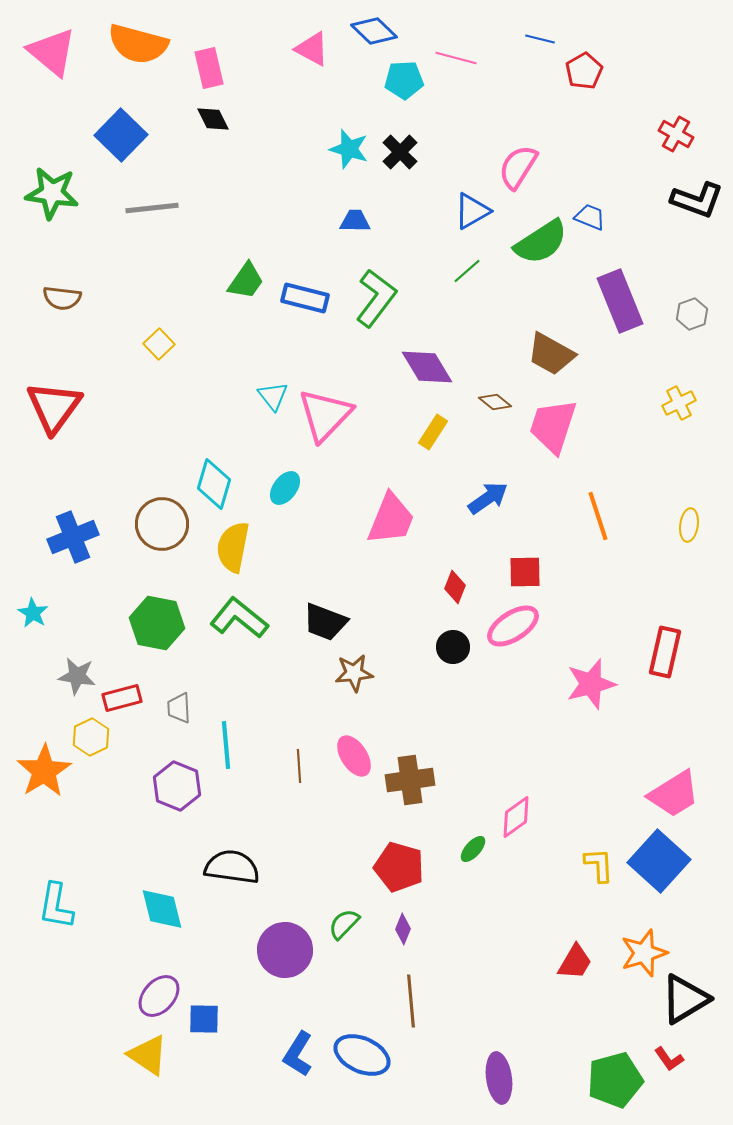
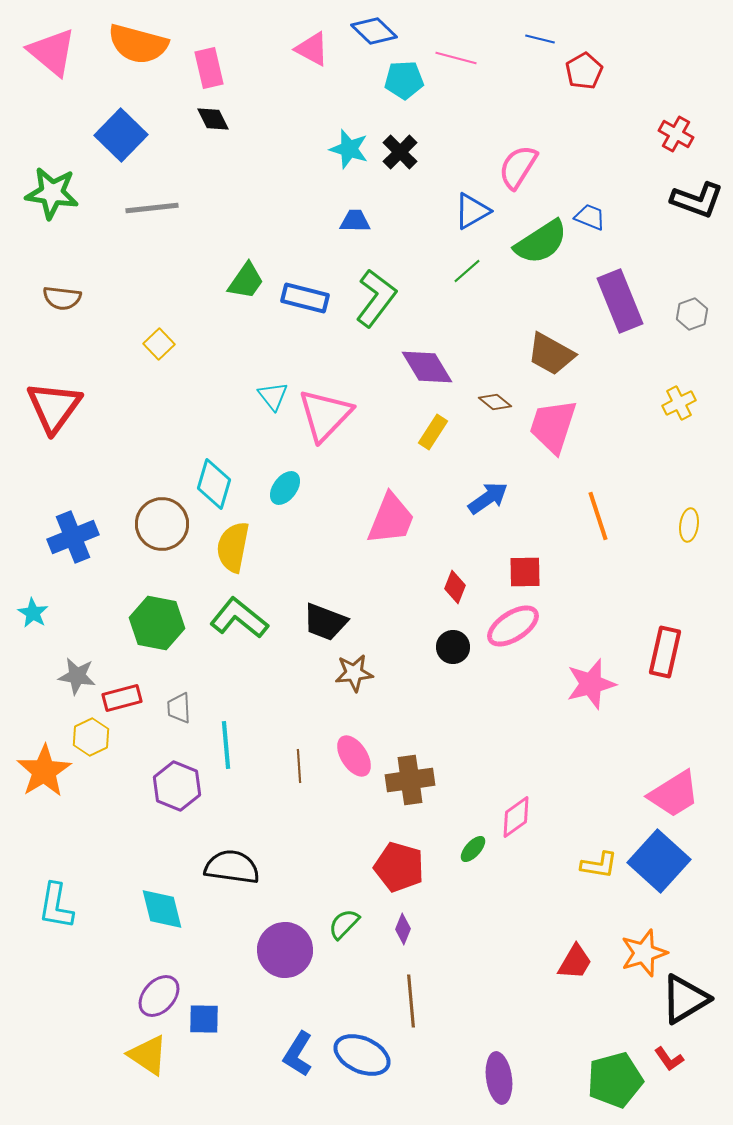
yellow L-shape at (599, 865): rotated 102 degrees clockwise
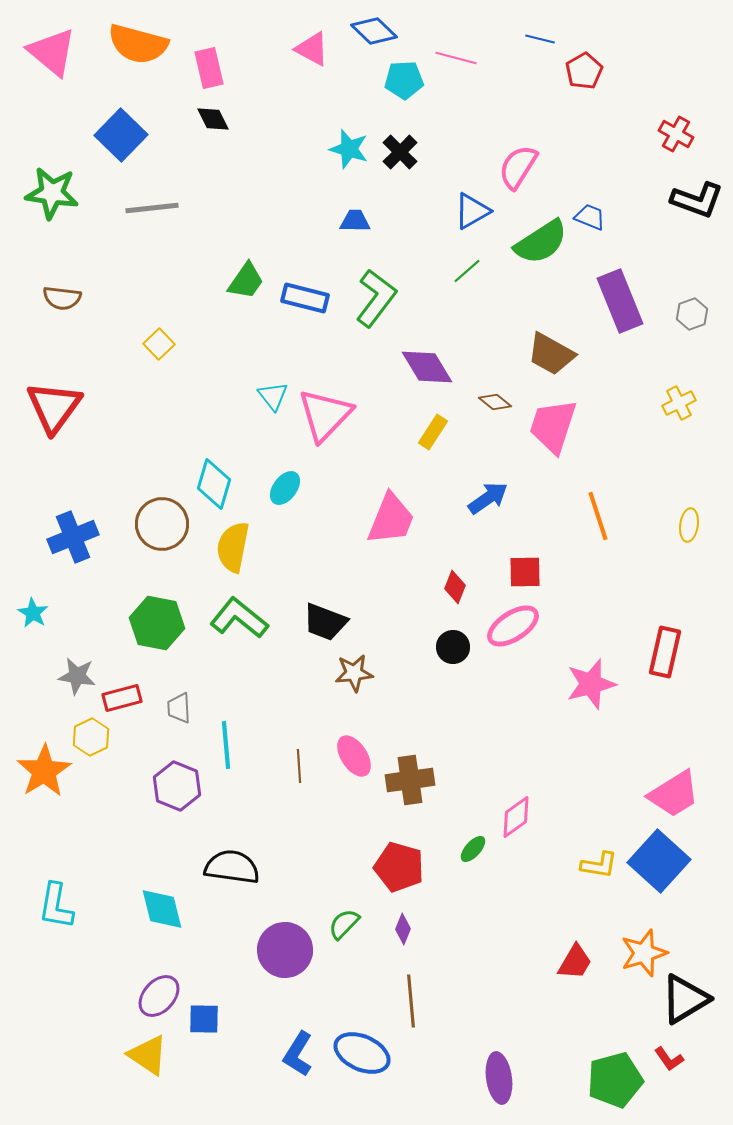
blue ellipse at (362, 1055): moved 2 px up
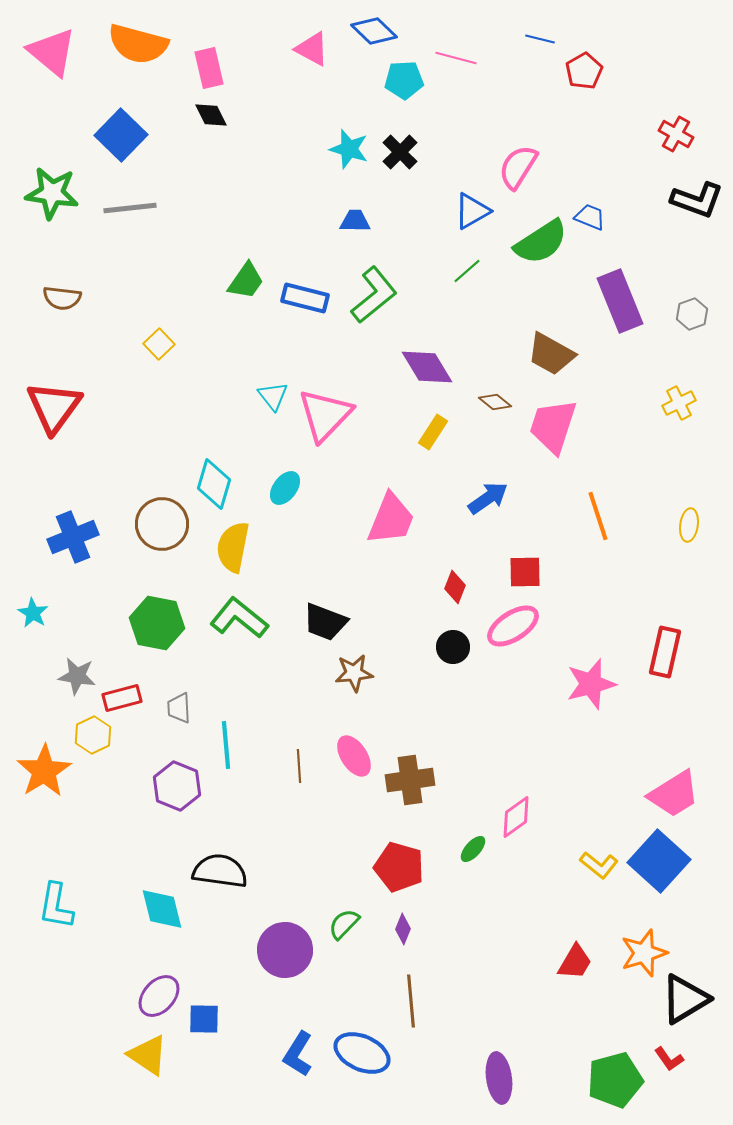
black diamond at (213, 119): moved 2 px left, 4 px up
gray line at (152, 208): moved 22 px left
green L-shape at (376, 298): moved 2 px left, 3 px up; rotated 14 degrees clockwise
yellow hexagon at (91, 737): moved 2 px right, 2 px up
yellow L-shape at (599, 865): rotated 30 degrees clockwise
black semicircle at (232, 867): moved 12 px left, 4 px down
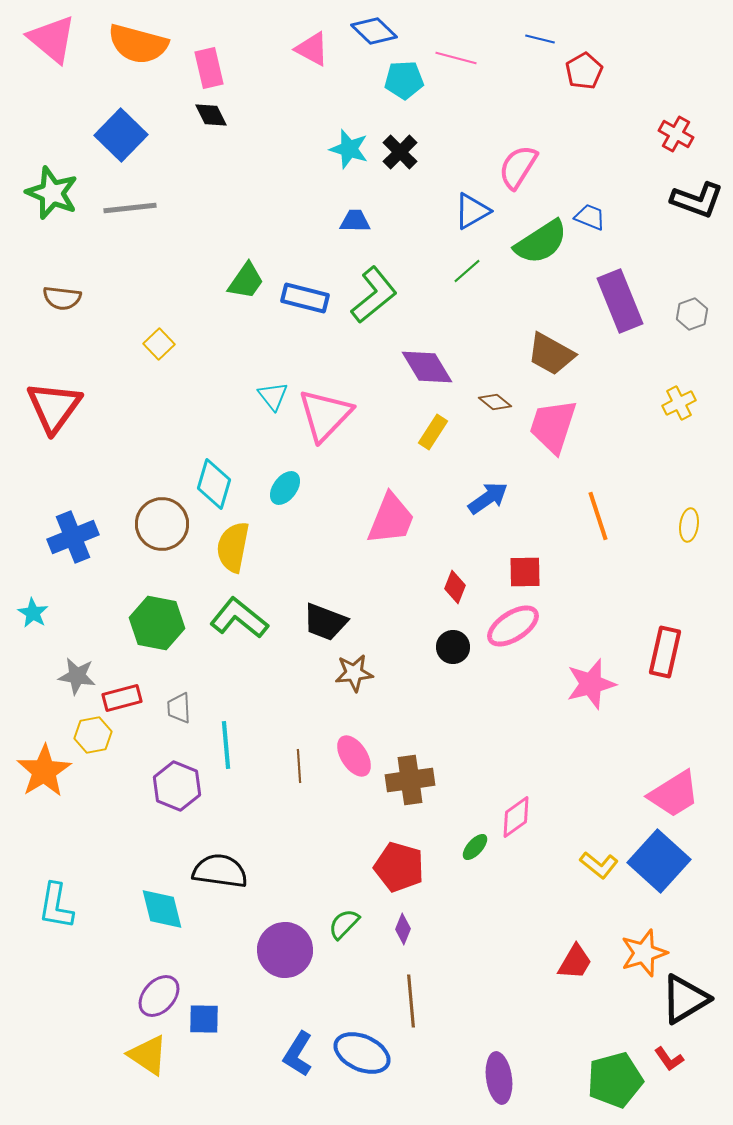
pink triangle at (52, 52): moved 13 px up
green star at (52, 193): rotated 14 degrees clockwise
yellow hexagon at (93, 735): rotated 15 degrees clockwise
green ellipse at (473, 849): moved 2 px right, 2 px up
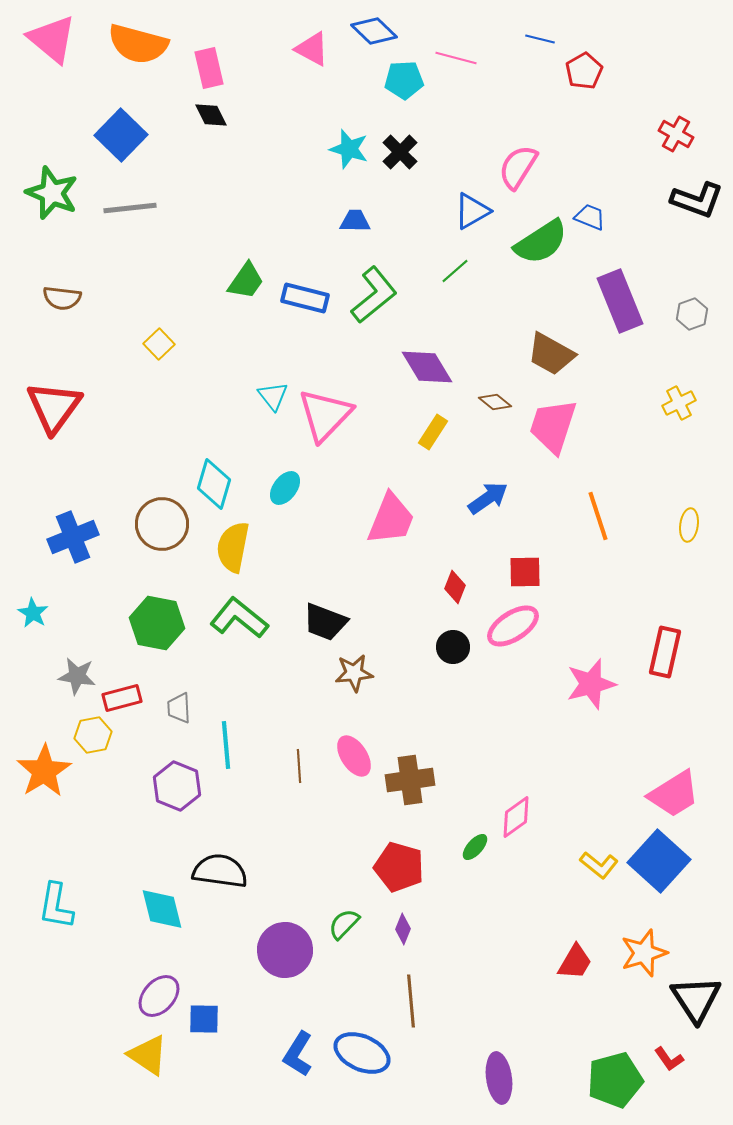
green line at (467, 271): moved 12 px left
black triangle at (685, 999): moved 11 px right; rotated 32 degrees counterclockwise
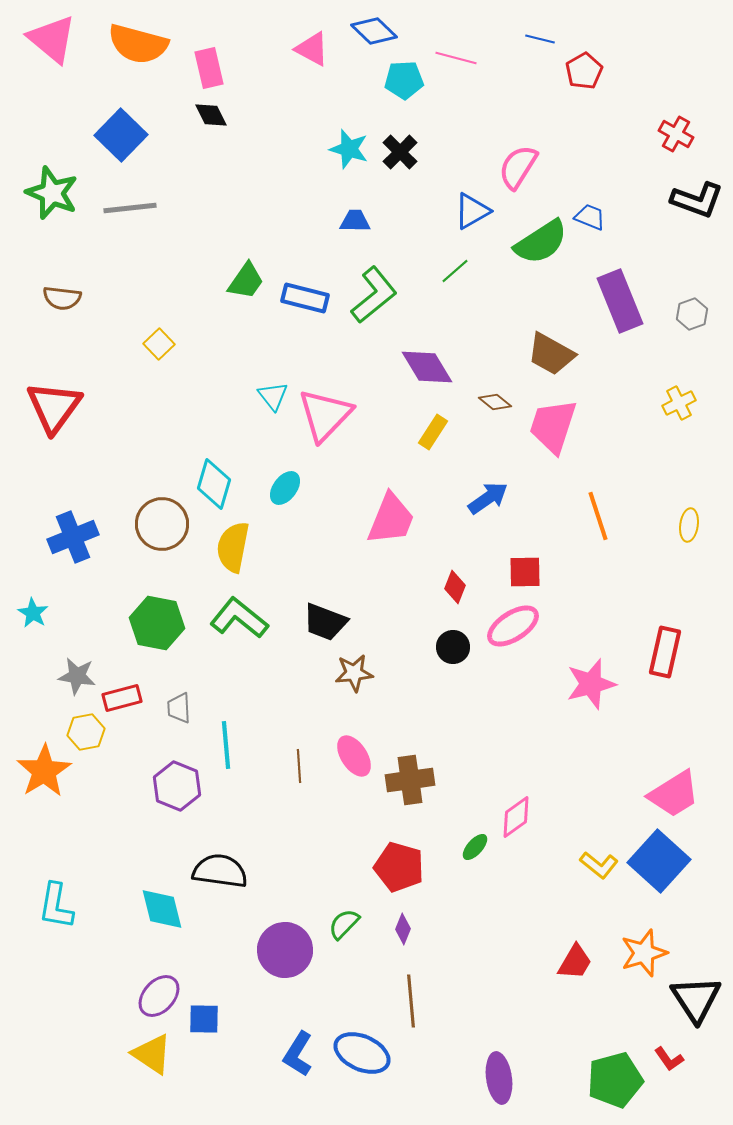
yellow hexagon at (93, 735): moved 7 px left, 3 px up
yellow triangle at (148, 1055): moved 4 px right, 1 px up
